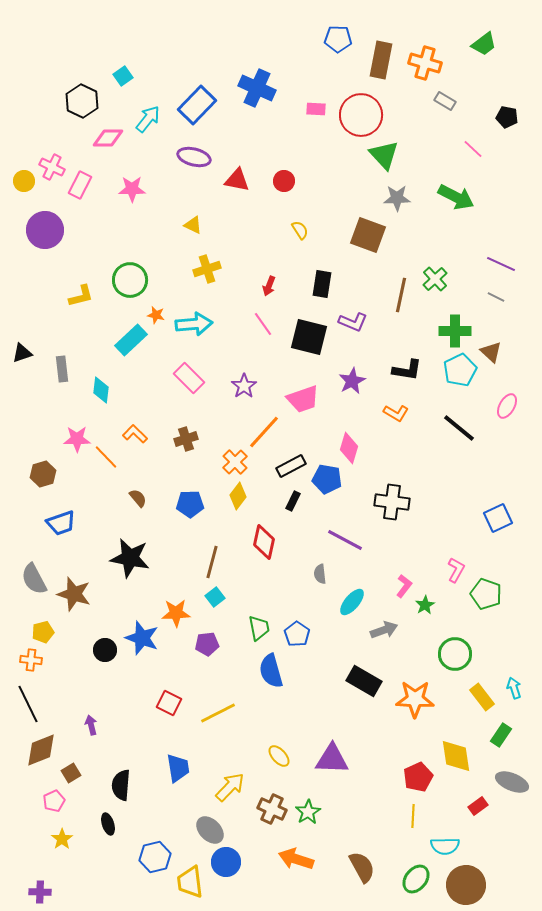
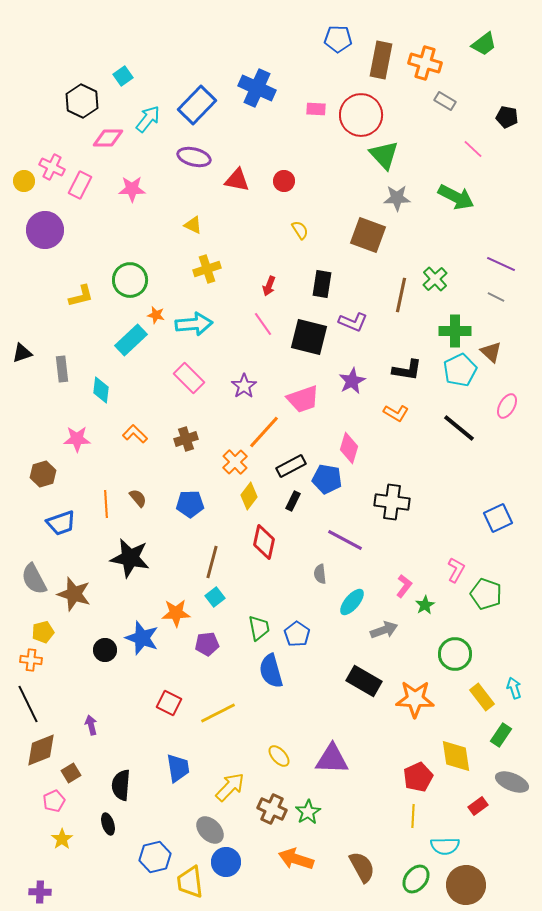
orange line at (106, 457): moved 47 px down; rotated 40 degrees clockwise
yellow diamond at (238, 496): moved 11 px right
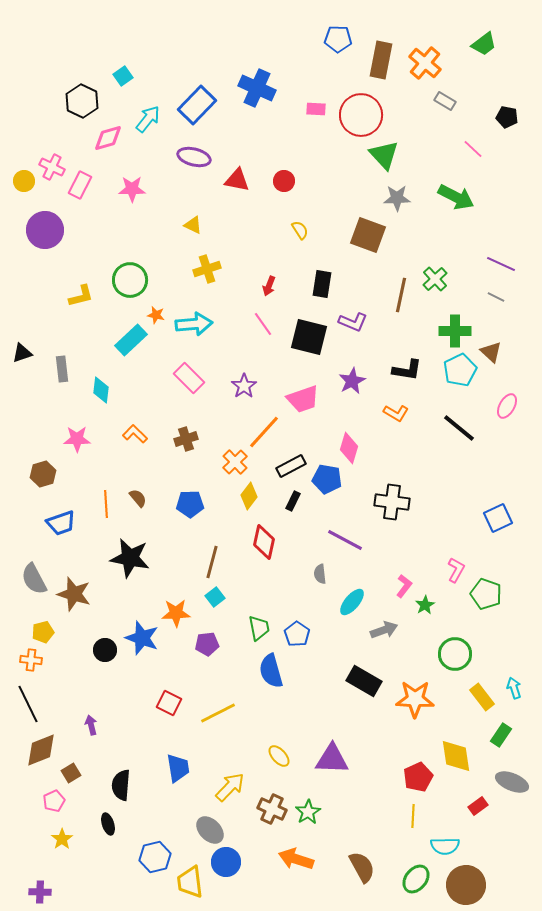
orange cross at (425, 63): rotated 24 degrees clockwise
pink diamond at (108, 138): rotated 16 degrees counterclockwise
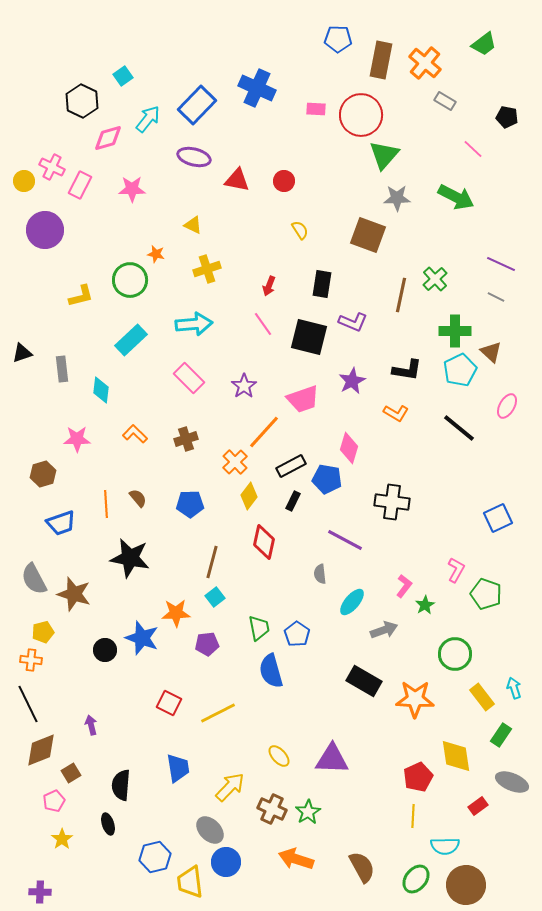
green triangle at (384, 155): rotated 24 degrees clockwise
orange star at (156, 315): moved 61 px up
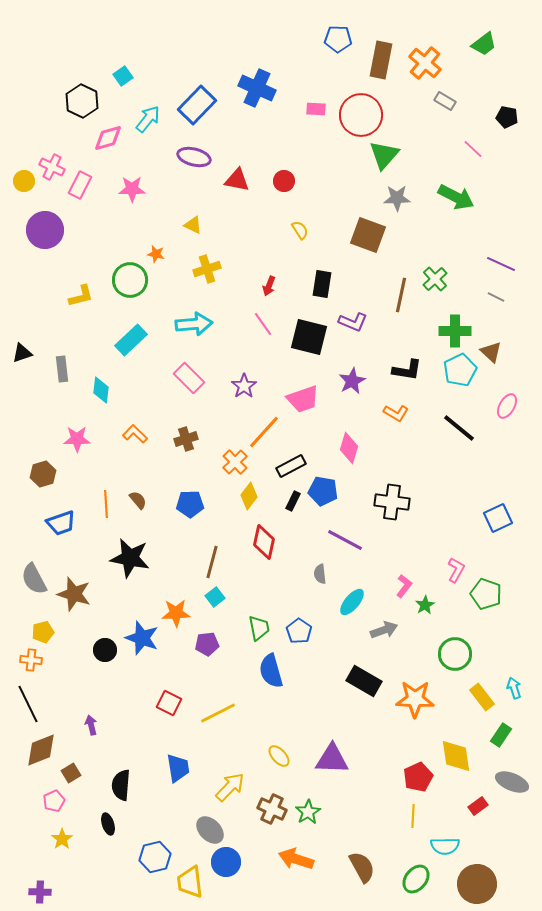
blue pentagon at (327, 479): moved 4 px left, 12 px down
brown semicircle at (138, 498): moved 2 px down
blue pentagon at (297, 634): moved 2 px right, 3 px up
brown circle at (466, 885): moved 11 px right, 1 px up
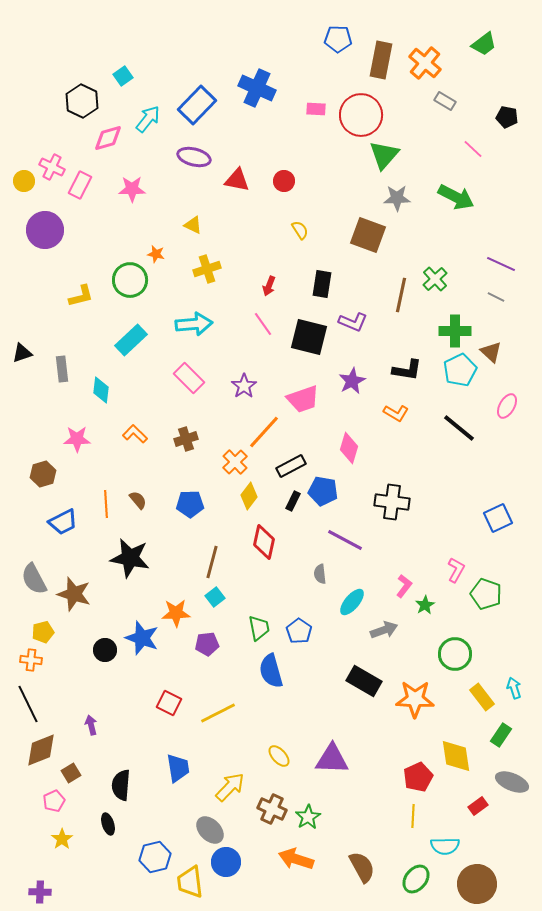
blue trapezoid at (61, 523): moved 2 px right, 1 px up; rotated 8 degrees counterclockwise
green star at (308, 812): moved 5 px down
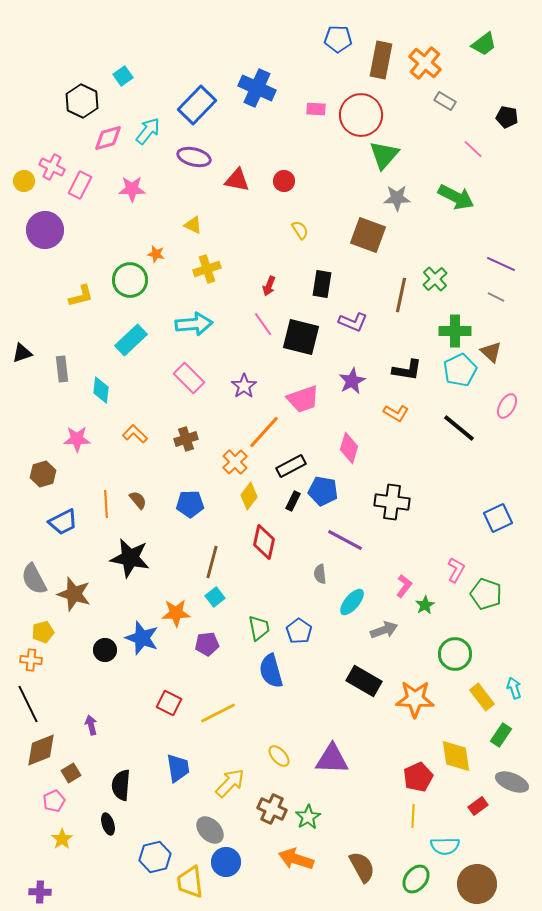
cyan arrow at (148, 119): moved 12 px down
black square at (309, 337): moved 8 px left
yellow arrow at (230, 787): moved 4 px up
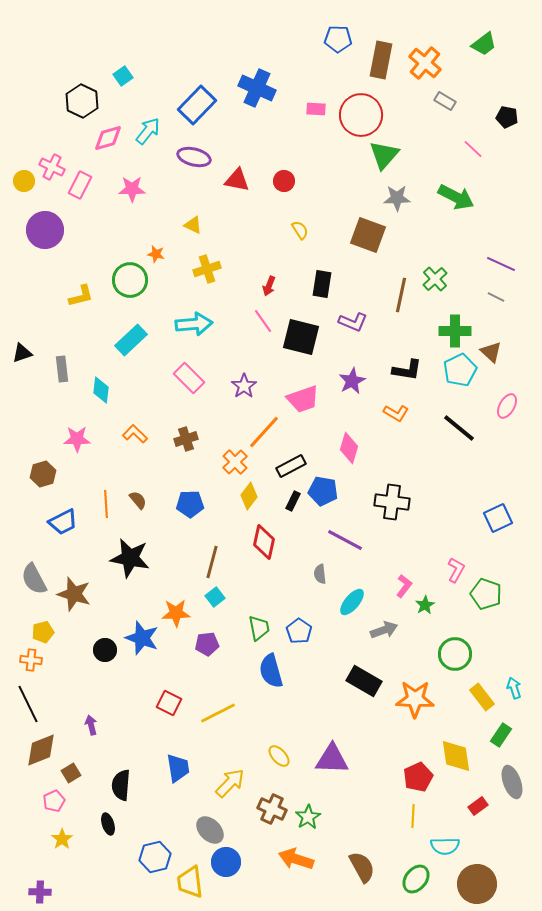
pink line at (263, 324): moved 3 px up
gray ellipse at (512, 782): rotated 48 degrees clockwise
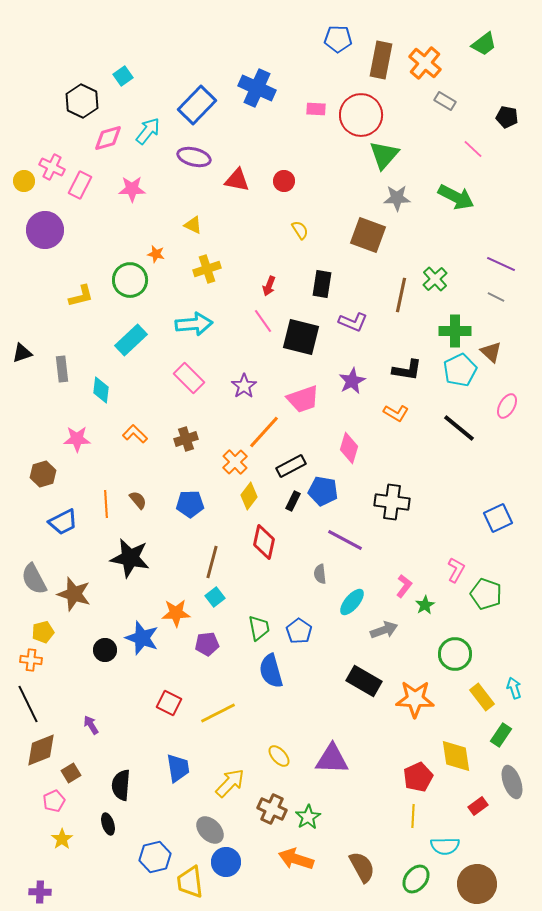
purple arrow at (91, 725): rotated 18 degrees counterclockwise
